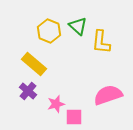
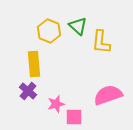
yellow rectangle: rotated 45 degrees clockwise
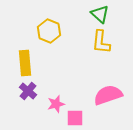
green triangle: moved 22 px right, 12 px up
yellow rectangle: moved 9 px left, 1 px up
pink square: moved 1 px right, 1 px down
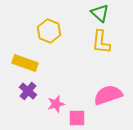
green triangle: moved 1 px up
yellow rectangle: rotated 65 degrees counterclockwise
pink square: moved 2 px right
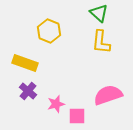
green triangle: moved 1 px left
pink square: moved 2 px up
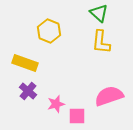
pink semicircle: moved 1 px right, 1 px down
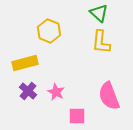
yellow rectangle: rotated 35 degrees counterclockwise
pink semicircle: rotated 92 degrees counterclockwise
pink star: moved 12 px up; rotated 30 degrees counterclockwise
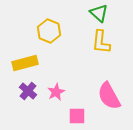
pink star: rotated 18 degrees clockwise
pink semicircle: rotated 8 degrees counterclockwise
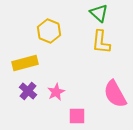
pink semicircle: moved 6 px right, 2 px up
